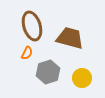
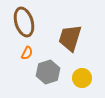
brown ellipse: moved 8 px left, 4 px up
brown trapezoid: rotated 88 degrees counterclockwise
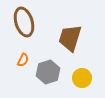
orange semicircle: moved 4 px left, 7 px down
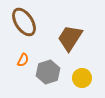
brown ellipse: rotated 16 degrees counterclockwise
brown trapezoid: rotated 16 degrees clockwise
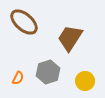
brown ellipse: rotated 16 degrees counterclockwise
orange semicircle: moved 5 px left, 18 px down
yellow circle: moved 3 px right, 3 px down
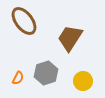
brown ellipse: moved 1 px up; rotated 12 degrees clockwise
gray hexagon: moved 2 px left, 1 px down
yellow circle: moved 2 px left
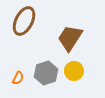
brown ellipse: rotated 64 degrees clockwise
yellow circle: moved 9 px left, 10 px up
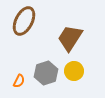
orange semicircle: moved 1 px right, 3 px down
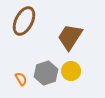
brown trapezoid: moved 1 px up
yellow circle: moved 3 px left
orange semicircle: moved 2 px right, 2 px up; rotated 56 degrees counterclockwise
